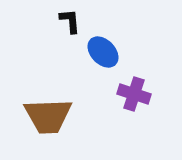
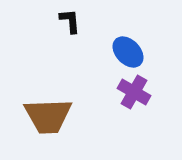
blue ellipse: moved 25 px right
purple cross: moved 2 px up; rotated 12 degrees clockwise
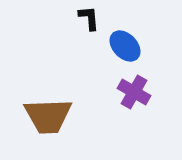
black L-shape: moved 19 px right, 3 px up
blue ellipse: moved 3 px left, 6 px up
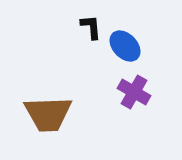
black L-shape: moved 2 px right, 9 px down
brown trapezoid: moved 2 px up
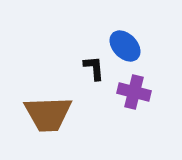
black L-shape: moved 3 px right, 41 px down
purple cross: rotated 16 degrees counterclockwise
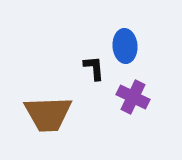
blue ellipse: rotated 40 degrees clockwise
purple cross: moved 1 px left, 5 px down; rotated 12 degrees clockwise
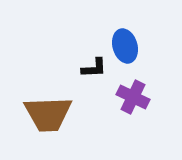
blue ellipse: rotated 12 degrees counterclockwise
black L-shape: rotated 92 degrees clockwise
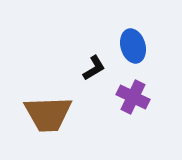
blue ellipse: moved 8 px right
black L-shape: rotated 28 degrees counterclockwise
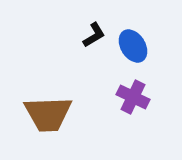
blue ellipse: rotated 16 degrees counterclockwise
black L-shape: moved 33 px up
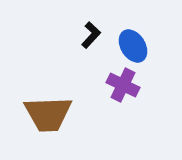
black L-shape: moved 3 px left; rotated 16 degrees counterclockwise
purple cross: moved 10 px left, 12 px up
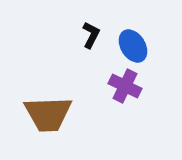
black L-shape: rotated 16 degrees counterclockwise
purple cross: moved 2 px right, 1 px down
